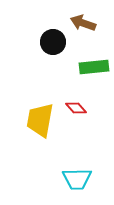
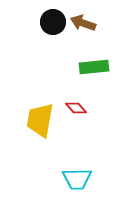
black circle: moved 20 px up
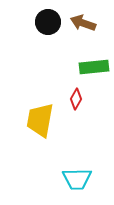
black circle: moved 5 px left
red diamond: moved 9 px up; rotated 70 degrees clockwise
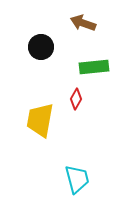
black circle: moved 7 px left, 25 px down
cyan trapezoid: rotated 104 degrees counterclockwise
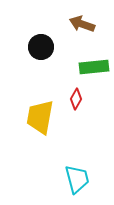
brown arrow: moved 1 px left, 1 px down
yellow trapezoid: moved 3 px up
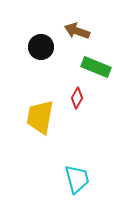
brown arrow: moved 5 px left, 7 px down
green rectangle: moved 2 px right; rotated 28 degrees clockwise
red diamond: moved 1 px right, 1 px up
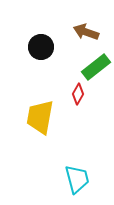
brown arrow: moved 9 px right, 1 px down
green rectangle: rotated 60 degrees counterclockwise
red diamond: moved 1 px right, 4 px up
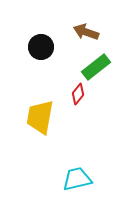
red diamond: rotated 10 degrees clockwise
cyan trapezoid: rotated 88 degrees counterclockwise
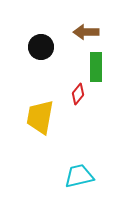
brown arrow: rotated 20 degrees counterclockwise
green rectangle: rotated 52 degrees counterclockwise
cyan trapezoid: moved 2 px right, 3 px up
